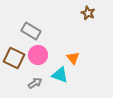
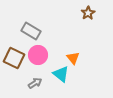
brown star: rotated 16 degrees clockwise
cyan triangle: moved 1 px right, 1 px up; rotated 18 degrees clockwise
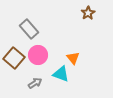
gray rectangle: moved 2 px left, 2 px up; rotated 18 degrees clockwise
brown square: rotated 15 degrees clockwise
cyan triangle: rotated 18 degrees counterclockwise
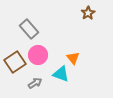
brown square: moved 1 px right, 4 px down; rotated 15 degrees clockwise
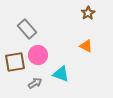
gray rectangle: moved 2 px left
orange triangle: moved 13 px right, 12 px up; rotated 24 degrees counterclockwise
brown square: rotated 25 degrees clockwise
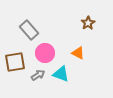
brown star: moved 10 px down
gray rectangle: moved 2 px right, 1 px down
orange triangle: moved 8 px left, 7 px down
pink circle: moved 7 px right, 2 px up
gray arrow: moved 3 px right, 8 px up
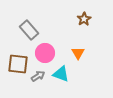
brown star: moved 4 px left, 4 px up
orange triangle: rotated 32 degrees clockwise
brown square: moved 3 px right, 2 px down; rotated 15 degrees clockwise
gray arrow: moved 1 px down
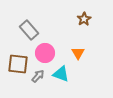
gray arrow: rotated 16 degrees counterclockwise
